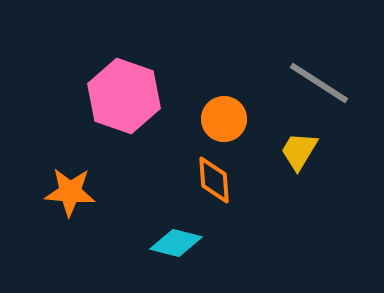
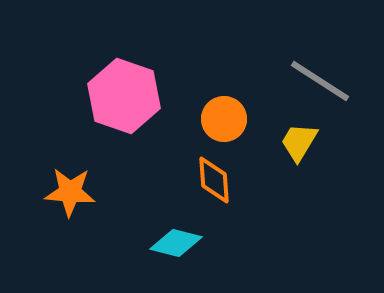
gray line: moved 1 px right, 2 px up
yellow trapezoid: moved 9 px up
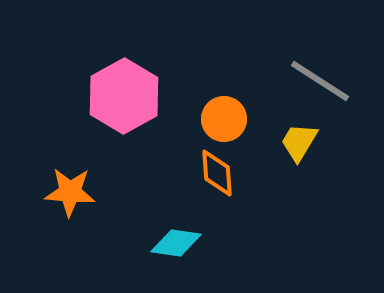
pink hexagon: rotated 12 degrees clockwise
orange diamond: moved 3 px right, 7 px up
cyan diamond: rotated 6 degrees counterclockwise
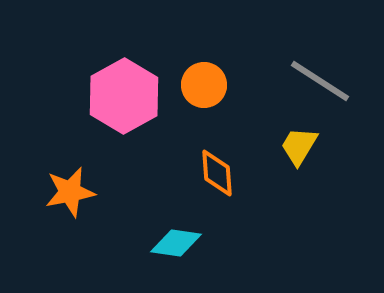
orange circle: moved 20 px left, 34 px up
yellow trapezoid: moved 4 px down
orange star: rotated 15 degrees counterclockwise
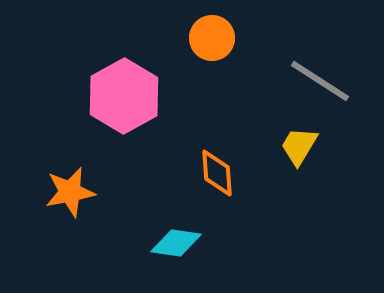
orange circle: moved 8 px right, 47 px up
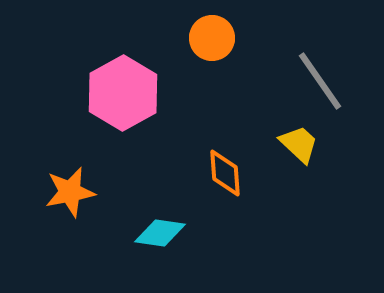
gray line: rotated 22 degrees clockwise
pink hexagon: moved 1 px left, 3 px up
yellow trapezoid: moved 2 px up; rotated 102 degrees clockwise
orange diamond: moved 8 px right
cyan diamond: moved 16 px left, 10 px up
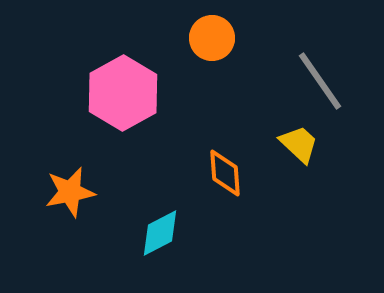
cyan diamond: rotated 36 degrees counterclockwise
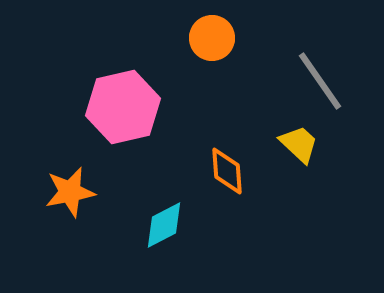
pink hexagon: moved 14 px down; rotated 16 degrees clockwise
orange diamond: moved 2 px right, 2 px up
cyan diamond: moved 4 px right, 8 px up
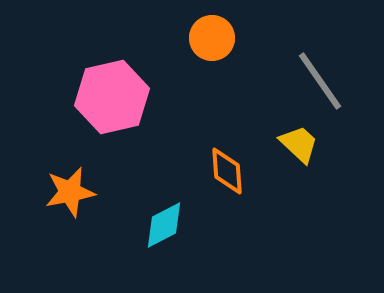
pink hexagon: moved 11 px left, 10 px up
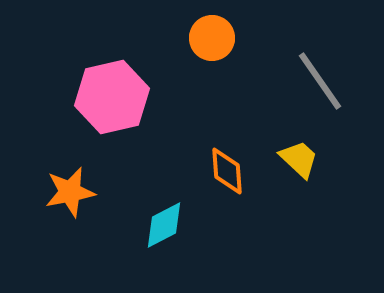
yellow trapezoid: moved 15 px down
